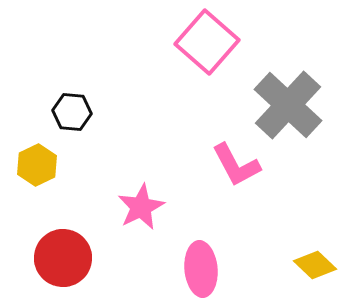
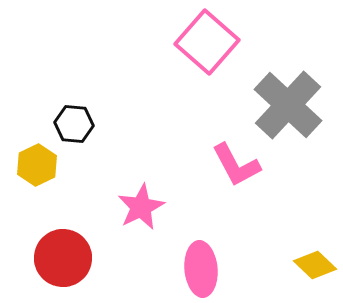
black hexagon: moved 2 px right, 12 px down
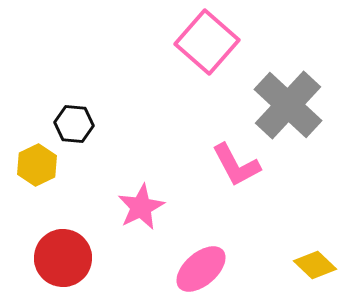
pink ellipse: rotated 54 degrees clockwise
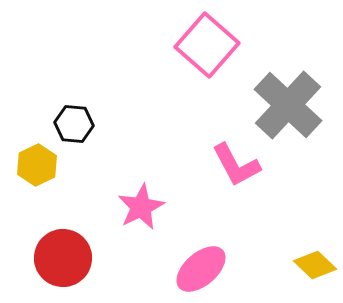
pink square: moved 3 px down
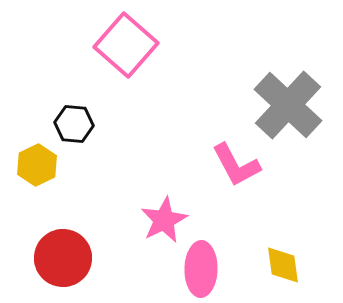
pink square: moved 81 px left
pink star: moved 23 px right, 13 px down
yellow diamond: moved 32 px left; rotated 39 degrees clockwise
pink ellipse: rotated 48 degrees counterclockwise
